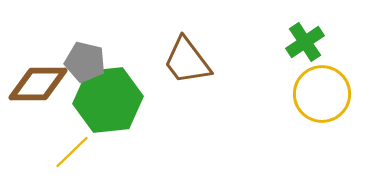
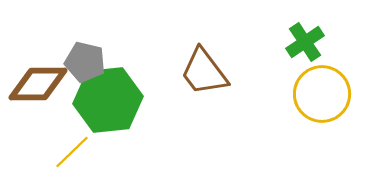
brown trapezoid: moved 17 px right, 11 px down
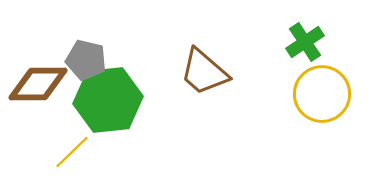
gray pentagon: moved 1 px right, 2 px up
brown trapezoid: rotated 12 degrees counterclockwise
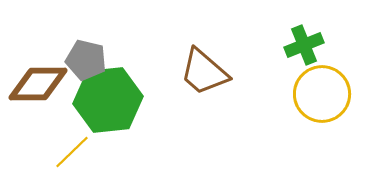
green cross: moved 1 px left, 3 px down; rotated 12 degrees clockwise
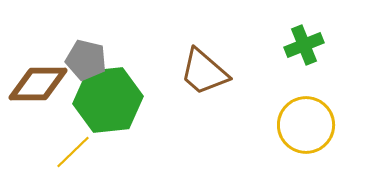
yellow circle: moved 16 px left, 31 px down
yellow line: moved 1 px right
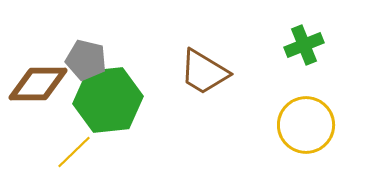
brown trapezoid: rotated 10 degrees counterclockwise
yellow line: moved 1 px right
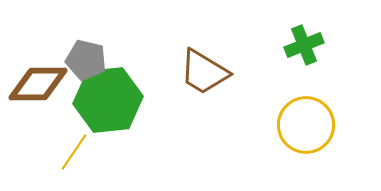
yellow line: rotated 12 degrees counterclockwise
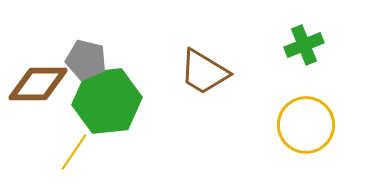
green hexagon: moved 1 px left, 1 px down
